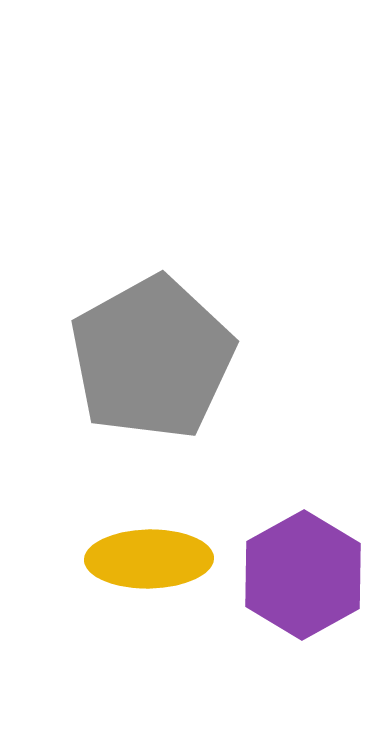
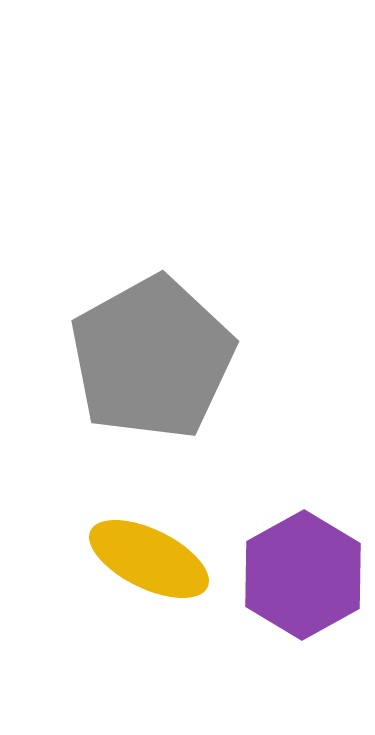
yellow ellipse: rotated 27 degrees clockwise
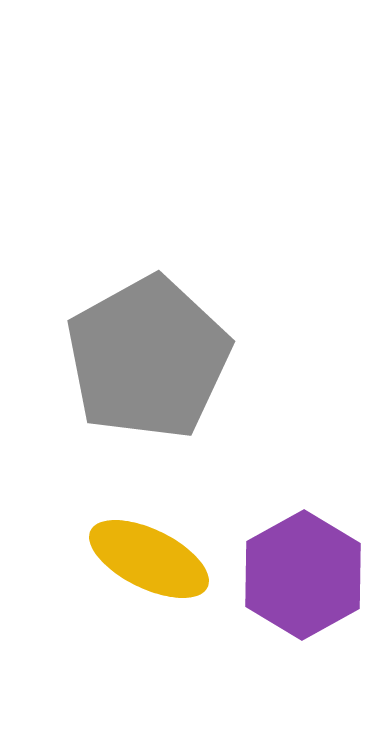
gray pentagon: moved 4 px left
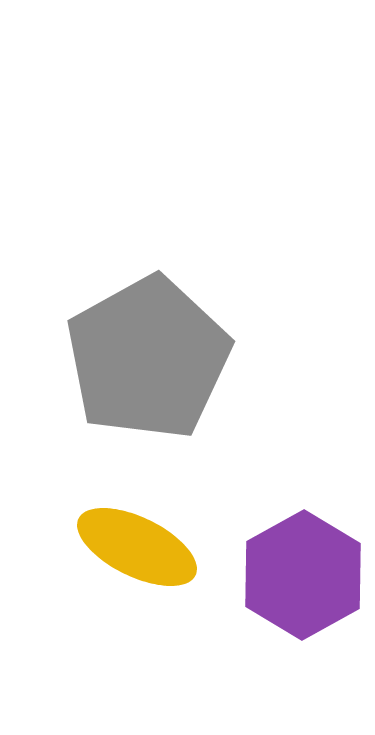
yellow ellipse: moved 12 px left, 12 px up
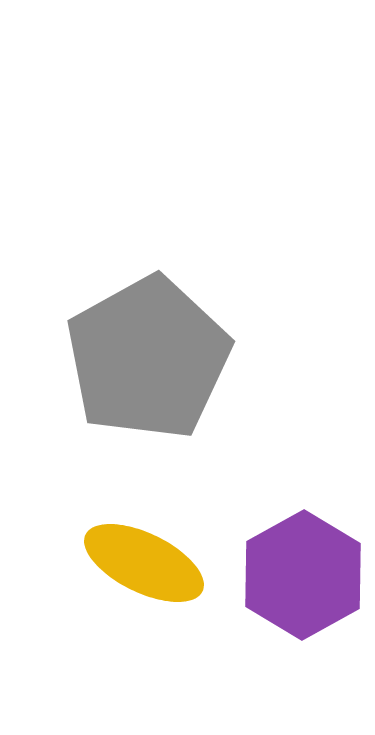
yellow ellipse: moved 7 px right, 16 px down
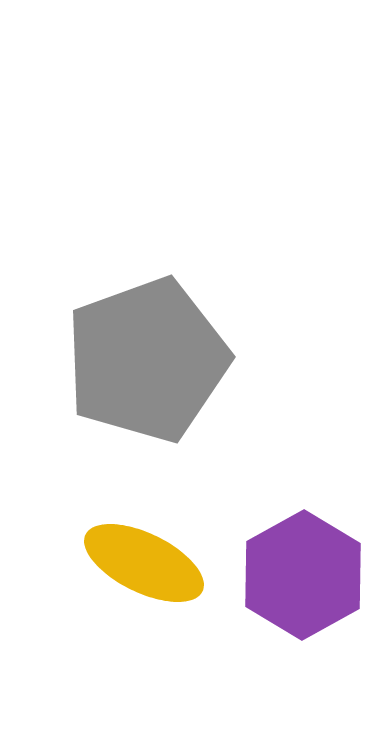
gray pentagon: moved 1 px left, 2 px down; rotated 9 degrees clockwise
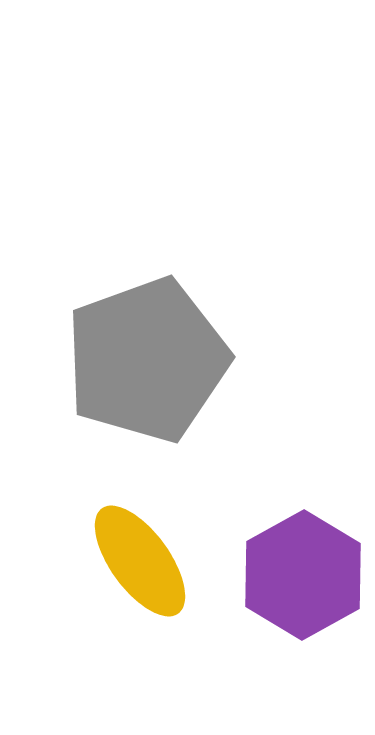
yellow ellipse: moved 4 px left, 2 px up; rotated 28 degrees clockwise
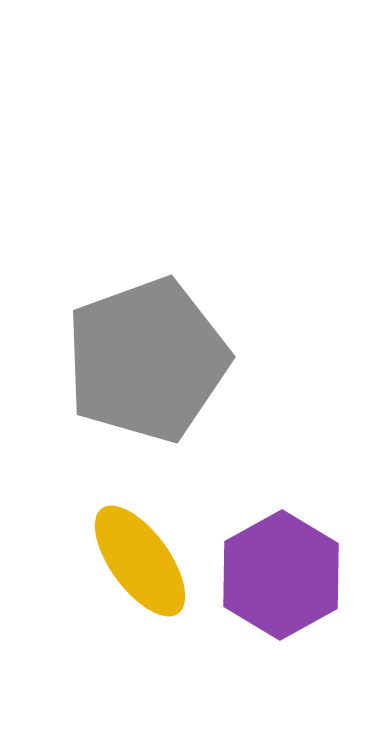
purple hexagon: moved 22 px left
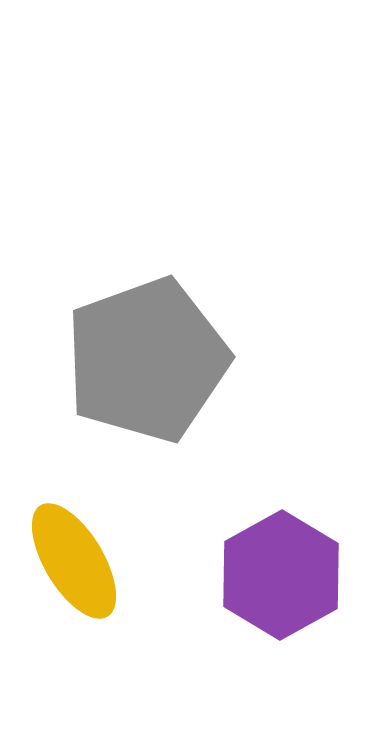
yellow ellipse: moved 66 px left; rotated 5 degrees clockwise
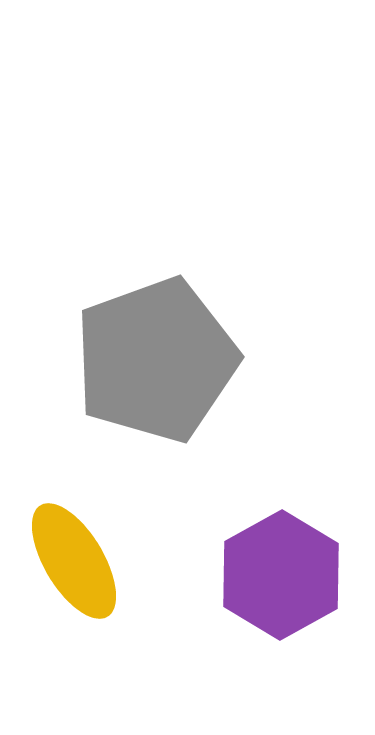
gray pentagon: moved 9 px right
